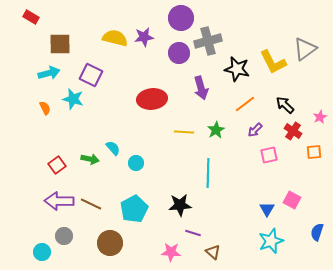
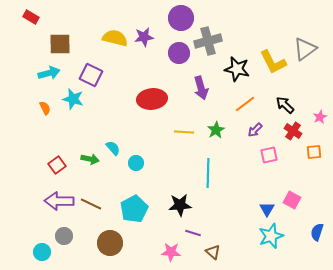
cyan star at (271, 241): moved 5 px up
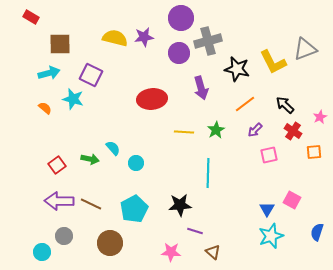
gray triangle at (305, 49): rotated 15 degrees clockwise
orange semicircle at (45, 108): rotated 24 degrees counterclockwise
purple line at (193, 233): moved 2 px right, 2 px up
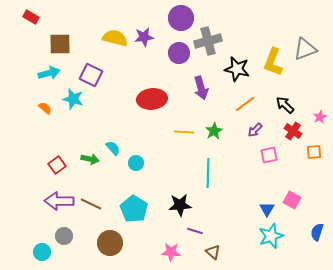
yellow L-shape at (273, 62): rotated 48 degrees clockwise
green star at (216, 130): moved 2 px left, 1 px down
cyan pentagon at (134, 209): rotated 12 degrees counterclockwise
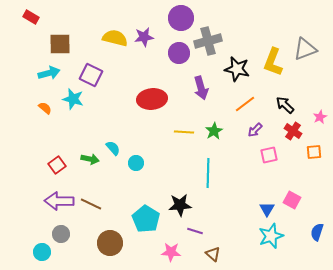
cyan pentagon at (134, 209): moved 12 px right, 10 px down
gray circle at (64, 236): moved 3 px left, 2 px up
brown triangle at (213, 252): moved 2 px down
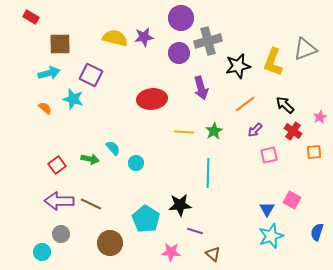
black star at (237, 69): moved 1 px right, 3 px up; rotated 25 degrees counterclockwise
